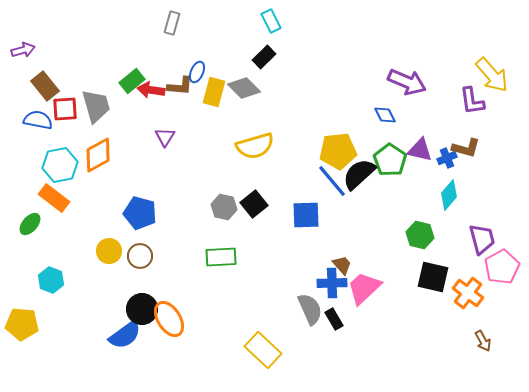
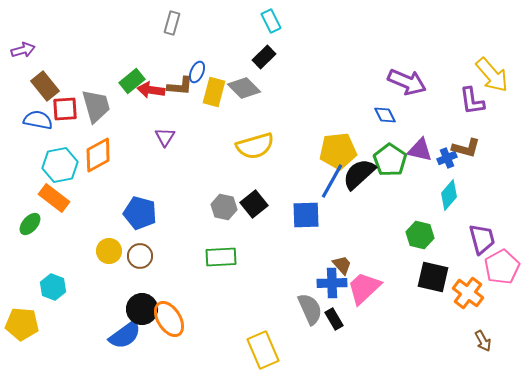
blue line at (332, 181): rotated 69 degrees clockwise
cyan hexagon at (51, 280): moved 2 px right, 7 px down
yellow rectangle at (263, 350): rotated 24 degrees clockwise
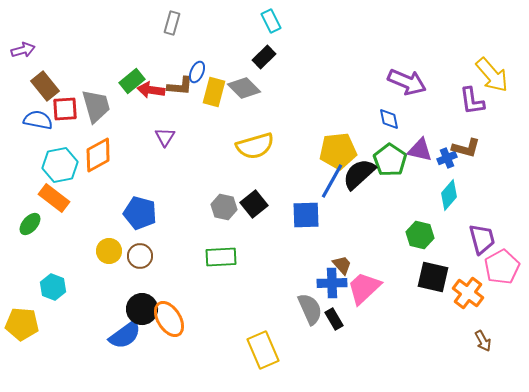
blue diamond at (385, 115): moved 4 px right, 4 px down; rotated 15 degrees clockwise
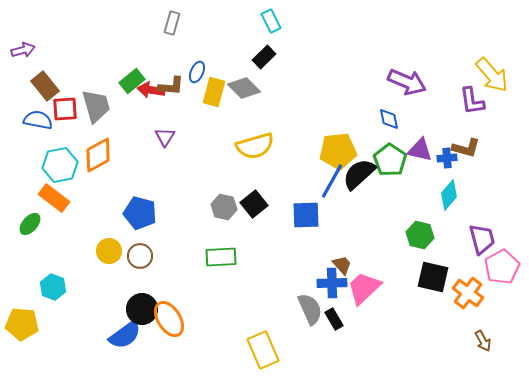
brown L-shape at (180, 86): moved 9 px left
blue cross at (447, 158): rotated 18 degrees clockwise
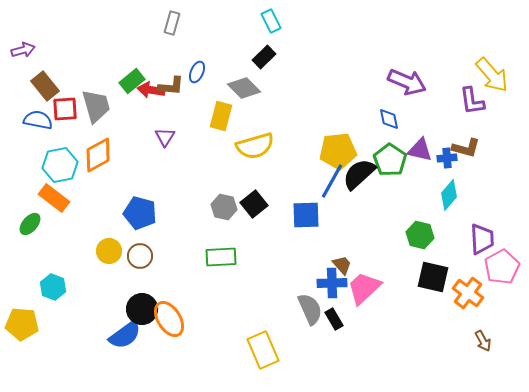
yellow rectangle at (214, 92): moved 7 px right, 24 px down
purple trapezoid at (482, 239): rotated 12 degrees clockwise
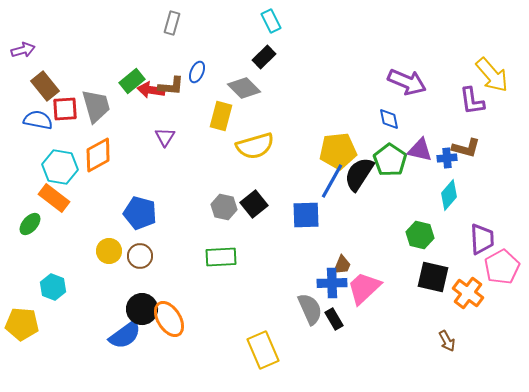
cyan hexagon at (60, 165): moved 2 px down; rotated 20 degrees clockwise
black semicircle at (359, 174): rotated 15 degrees counterclockwise
brown trapezoid at (342, 265): rotated 65 degrees clockwise
brown arrow at (483, 341): moved 36 px left
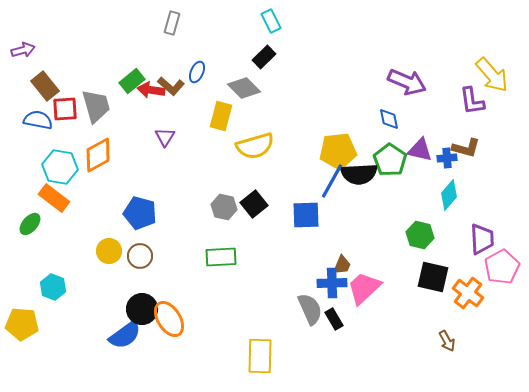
brown L-shape at (171, 86): rotated 36 degrees clockwise
black semicircle at (359, 174): rotated 126 degrees counterclockwise
yellow rectangle at (263, 350): moved 3 px left, 6 px down; rotated 24 degrees clockwise
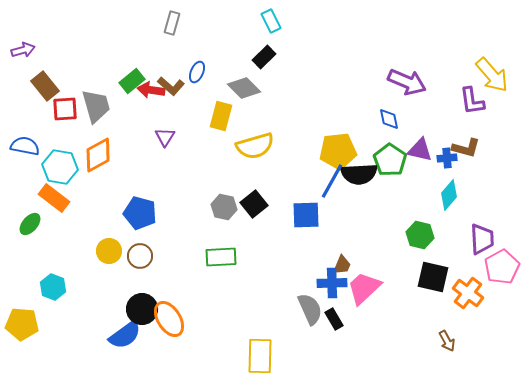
blue semicircle at (38, 120): moved 13 px left, 26 px down
